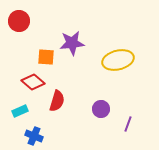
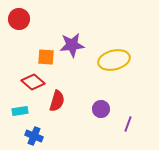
red circle: moved 2 px up
purple star: moved 2 px down
yellow ellipse: moved 4 px left
cyan rectangle: rotated 14 degrees clockwise
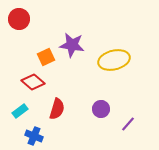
purple star: rotated 15 degrees clockwise
orange square: rotated 30 degrees counterclockwise
red semicircle: moved 8 px down
cyan rectangle: rotated 28 degrees counterclockwise
purple line: rotated 21 degrees clockwise
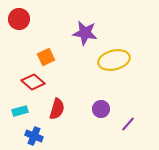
purple star: moved 13 px right, 12 px up
cyan rectangle: rotated 21 degrees clockwise
